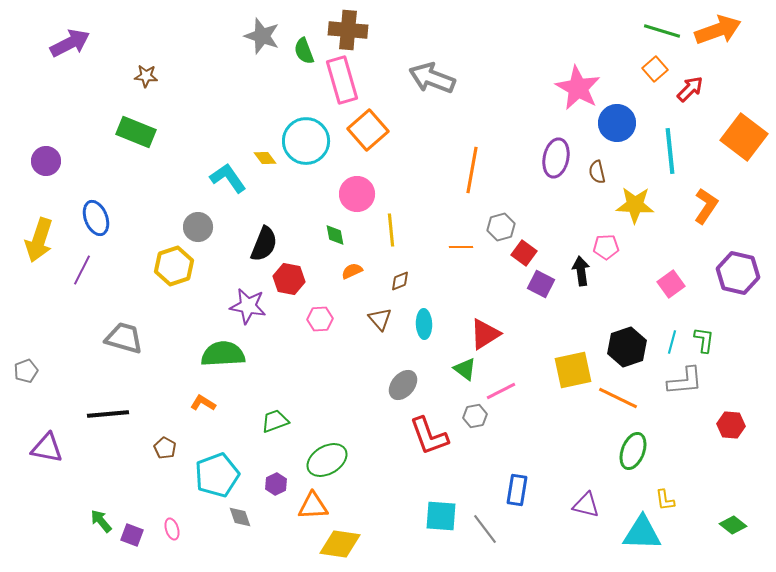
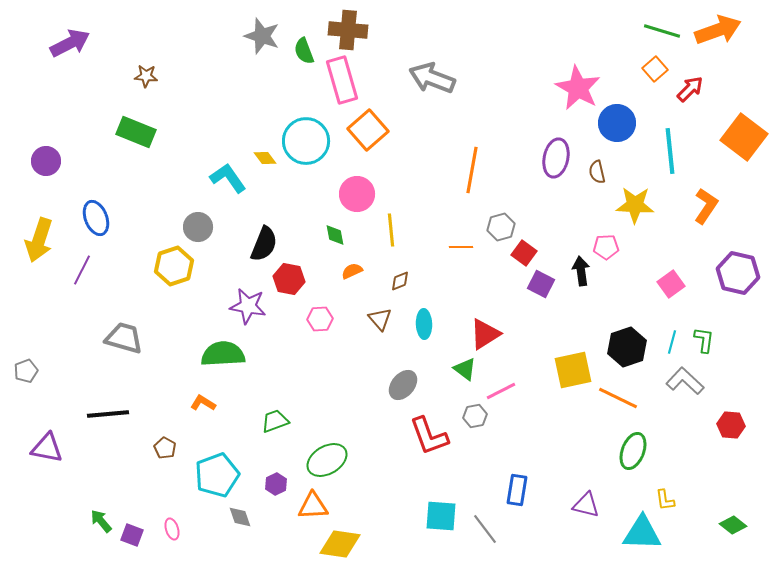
gray L-shape at (685, 381): rotated 132 degrees counterclockwise
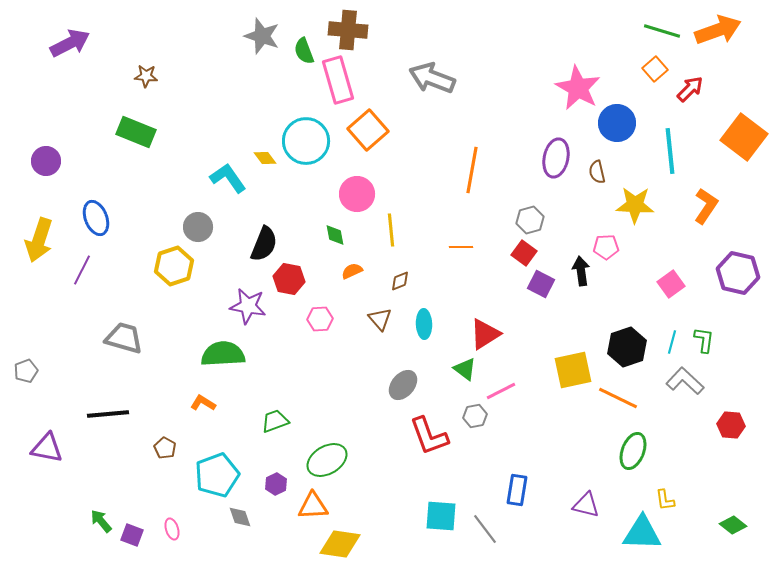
pink rectangle at (342, 80): moved 4 px left
gray hexagon at (501, 227): moved 29 px right, 7 px up
